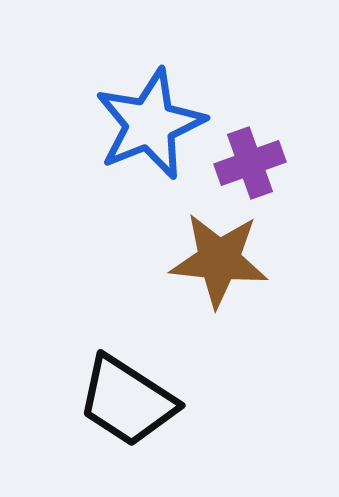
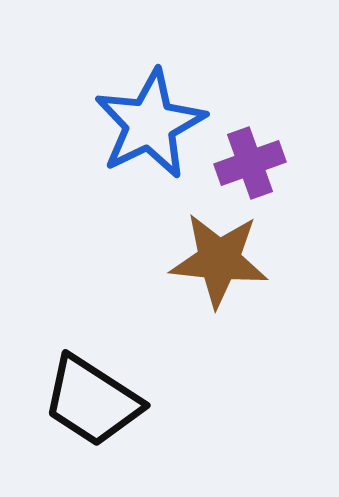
blue star: rotated 4 degrees counterclockwise
black trapezoid: moved 35 px left
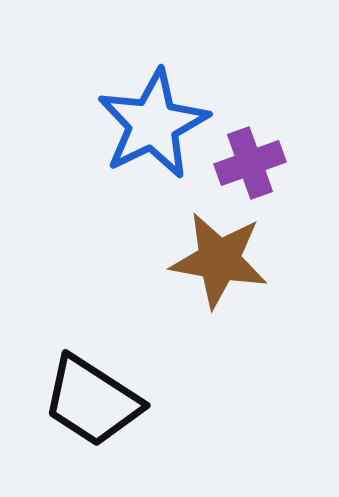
blue star: moved 3 px right
brown star: rotated 4 degrees clockwise
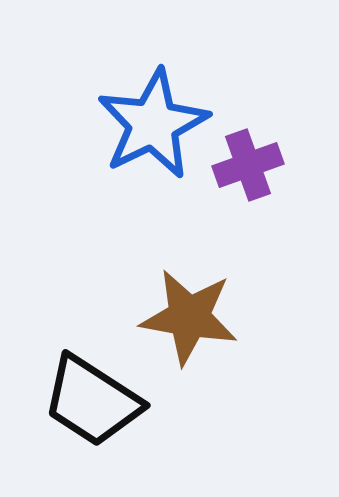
purple cross: moved 2 px left, 2 px down
brown star: moved 30 px left, 57 px down
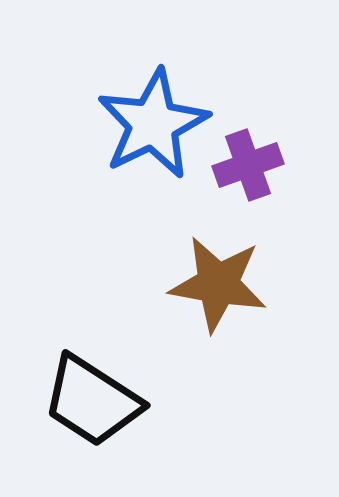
brown star: moved 29 px right, 33 px up
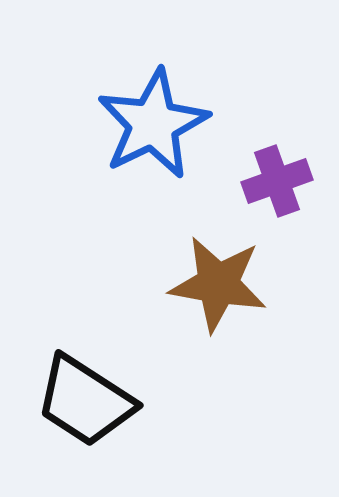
purple cross: moved 29 px right, 16 px down
black trapezoid: moved 7 px left
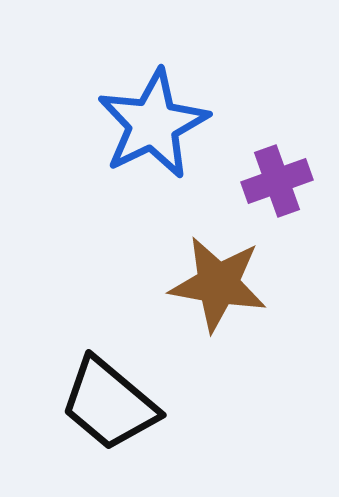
black trapezoid: moved 24 px right, 3 px down; rotated 7 degrees clockwise
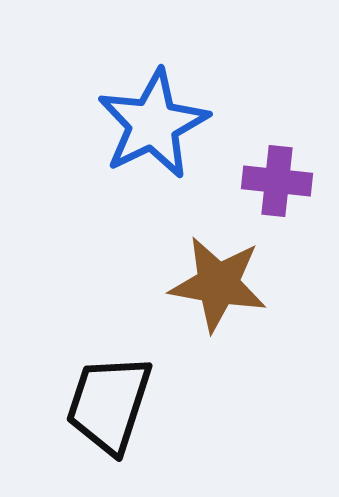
purple cross: rotated 26 degrees clockwise
black trapezoid: rotated 68 degrees clockwise
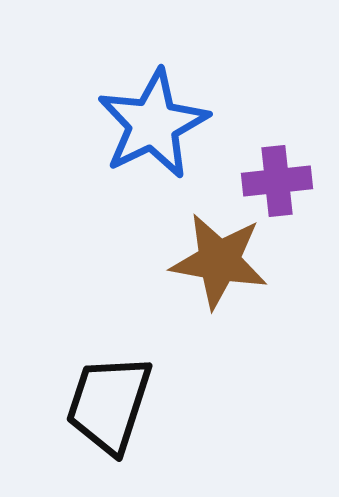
purple cross: rotated 12 degrees counterclockwise
brown star: moved 1 px right, 23 px up
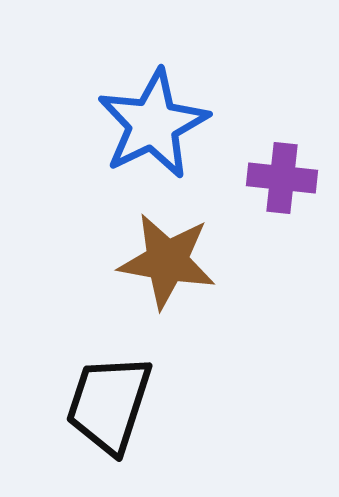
purple cross: moved 5 px right, 3 px up; rotated 12 degrees clockwise
brown star: moved 52 px left
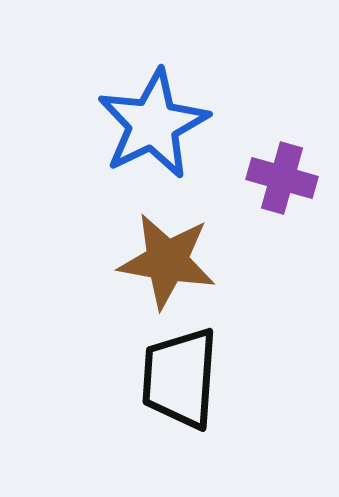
purple cross: rotated 10 degrees clockwise
black trapezoid: moved 71 px right, 26 px up; rotated 14 degrees counterclockwise
